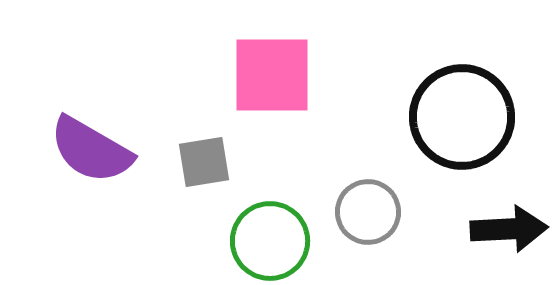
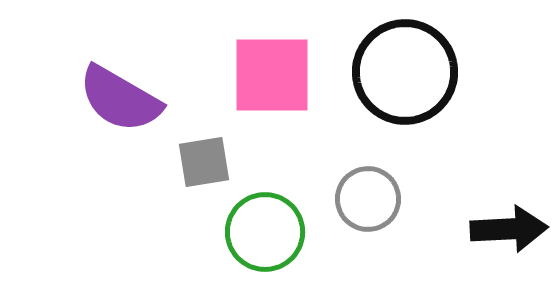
black circle: moved 57 px left, 45 px up
purple semicircle: moved 29 px right, 51 px up
gray circle: moved 13 px up
green circle: moved 5 px left, 9 px up
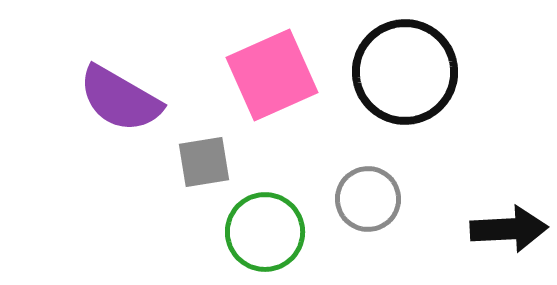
pink square: rotated 24 degrees counterclockwise
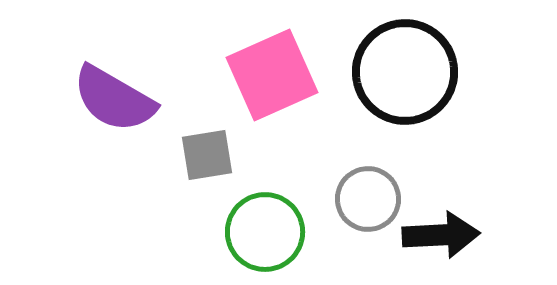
purple semicircle: moved 6 px left
gray square: moved 3 px right, 7 px up
black arrow: moved 68 px left, 6 px down
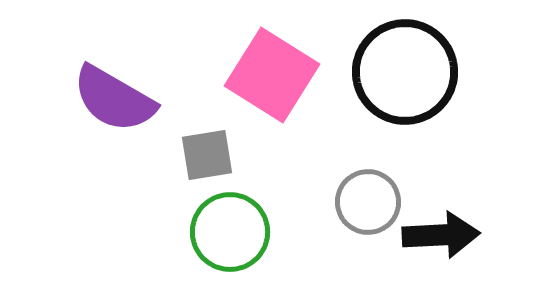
pink square: rotated 34 degrees counterclockwise
gray circle: moved 3 px down
green circle: moved 35 px left
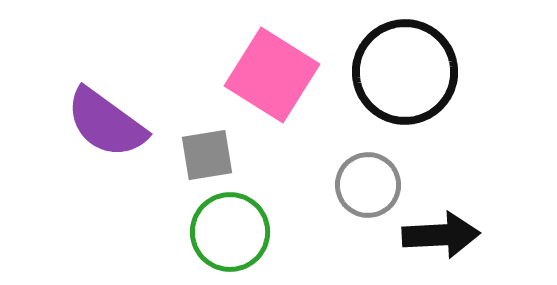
purple semicircle: moved 8 px left, 24 px down; rotated 6 degrees clockwise
gray circle: moved 17 px up
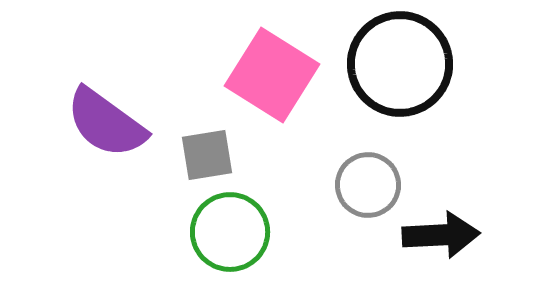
black circle: moved 5 px left, 8 px up
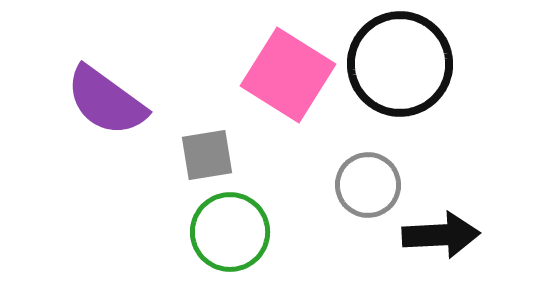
pink square: moved 16 px right
purple semicircle: moved 22 px up
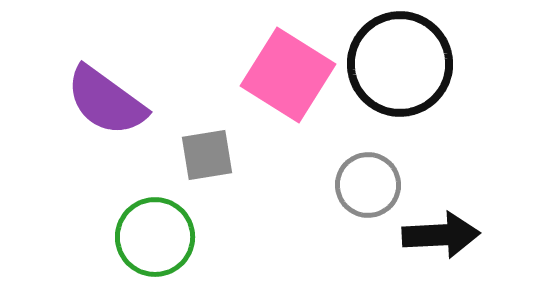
green circle: moved 75 px left, 5 px down
